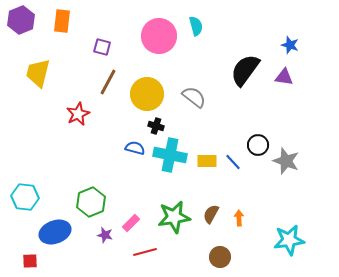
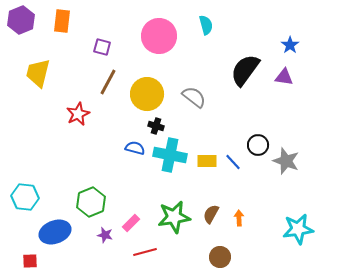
cyan semicircle: moved 10 px right, 1 px up
blue star: rotated 18 degrees clockwise
cyan star: moved 9 px right, 11 px up
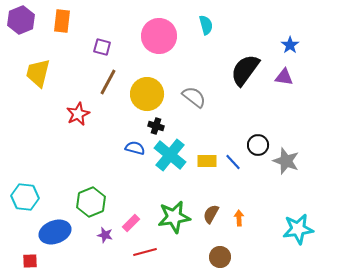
cyan cross: rotated 28 degrees clockwise
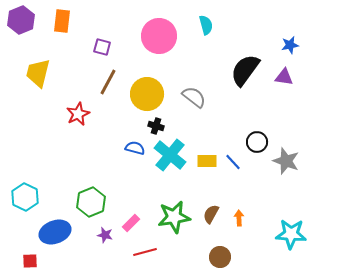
blue star: rotated 24 degrees clockwise
black circle: moved 1 px left, 3 px up
cyan hexagon: rotated 20 degrees clockwise
cyan star: moved 7 px left, 5 px down; rotated 12 degrees clockwise
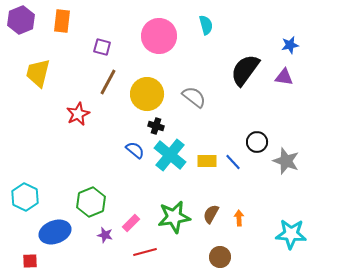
blue semicircle: moved 2 px down; rotated 24 degrees clockwise
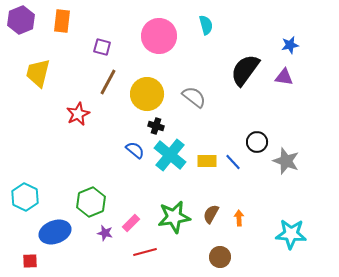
purple star: moved 2 px up
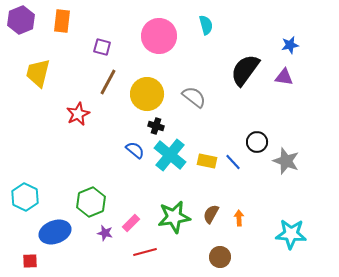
yellow rectangle: rotated 12 degrees clockwise
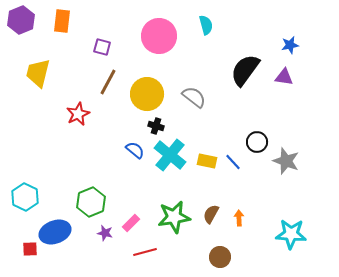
red square: moved 12 px up
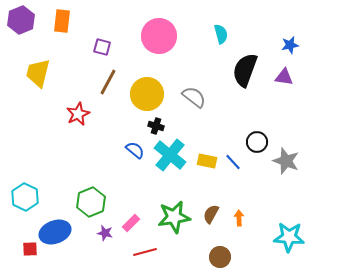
cyan semicircle: moved 15 px right, 9 px down
black semicircle: rotated 16 degrees counterclockwise
cyan star: moved 2 px left, 3 px down
